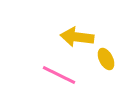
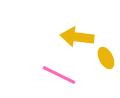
yellow ellipse: moved 1 px up
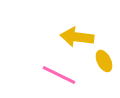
yellow ellipse: moved 2 px left, 3 px down
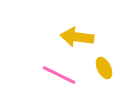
yellow ellipse: moved 7 px down
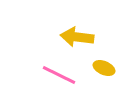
yellow ellipse: rotated 40 degrees counterclockwise
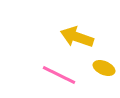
yellow arrow: rotated 12 degrees clockwise
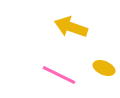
yellow arrow: moved 6 px left, 10 px up
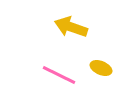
yellow ellipse: moved 3 px left
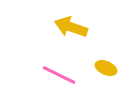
yellow ellipse: moved 5 px right
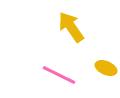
yellow arrow: rotated 36 degrees clockwise
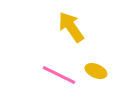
yellow ellipse: moved 10 px left, 3 px down
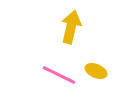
yellow arrow: rotated 48 degrees clockwise
